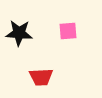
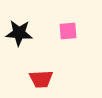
red trapezoid: moved 2 px down
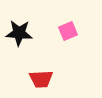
pink square: rotated 18 degrees counterclockwise
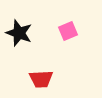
black star: rotated 16 degrees clockwise
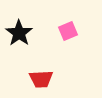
black star: rotated 16 degrees clockwise
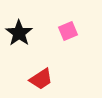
red trapezoid: rotated 30 degrees counterclockwise
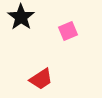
black star: moved 2 px right, 16 px up
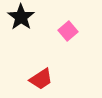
pink square: rotated 18 degrees counterclockwise
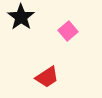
red trapezoid: moved 6 px right, 2 px up
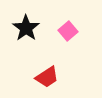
black star: moved 5 px right, 11 px down
